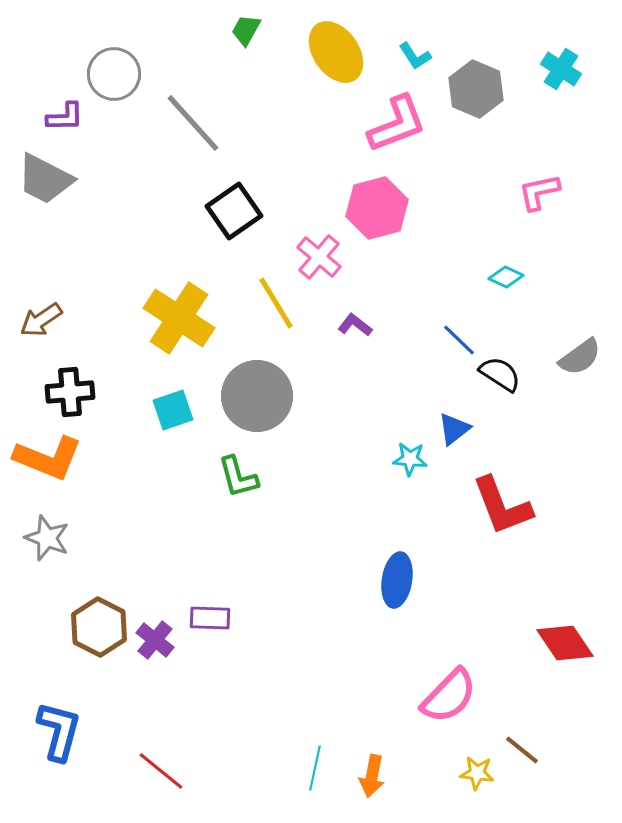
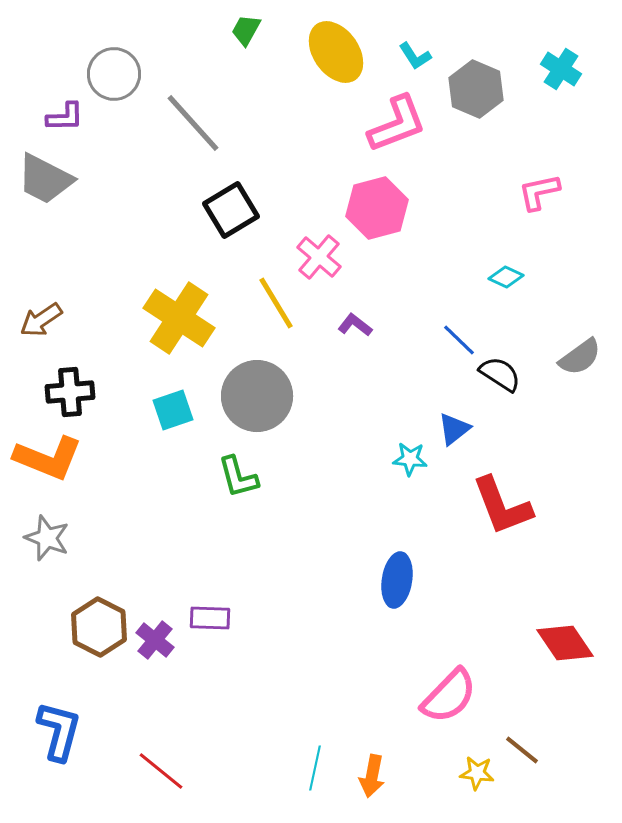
black square at (234, 211): moved 3 px left, 1 px up; rotated 4 degrees clockwise
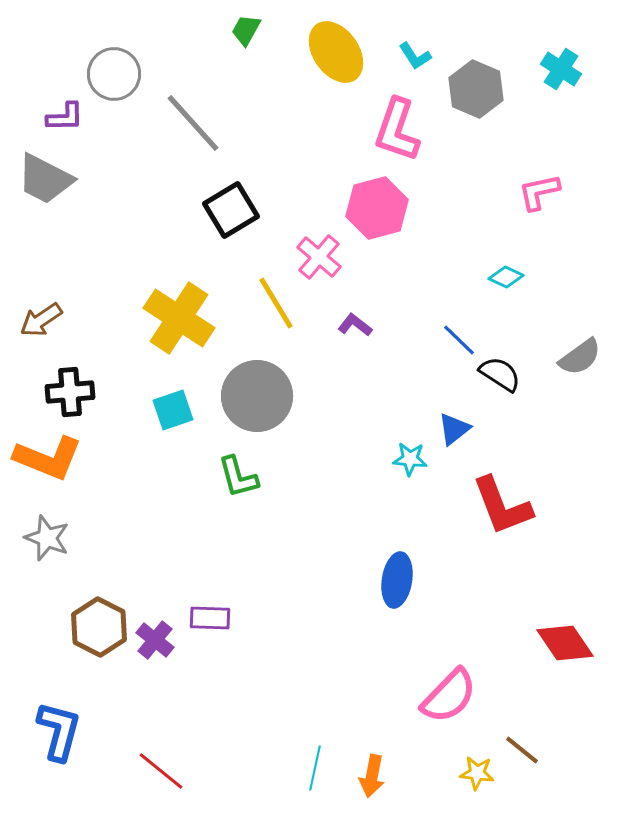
pink L-shape at (397, 124): moved 6 px down; rotated 130 degrees clockwise
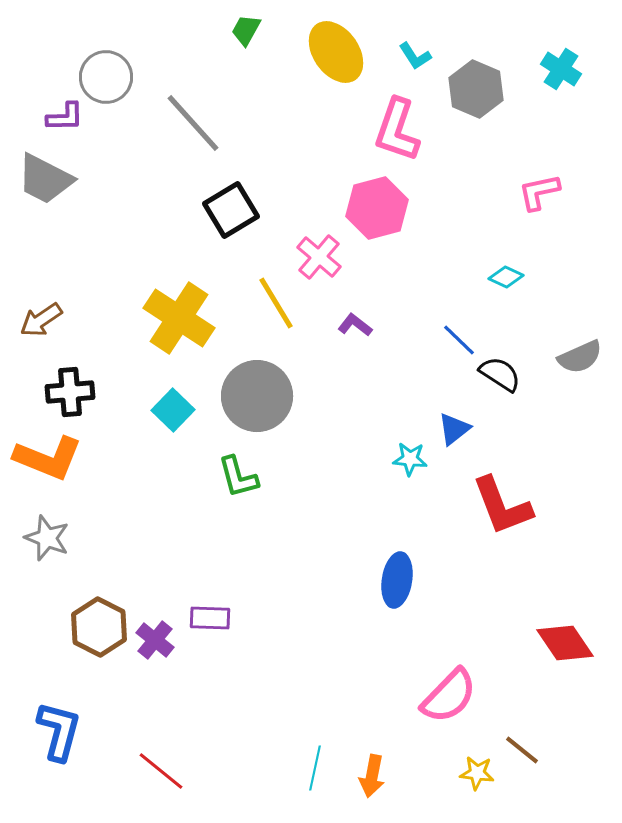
gray circle at (114, 74): moved 8 px left, 3 px down
gray semicircle at (580, 357): rotated 12 degrees clockwise
cyan square at (173, 410): rotated 27 degrees counterclockwise
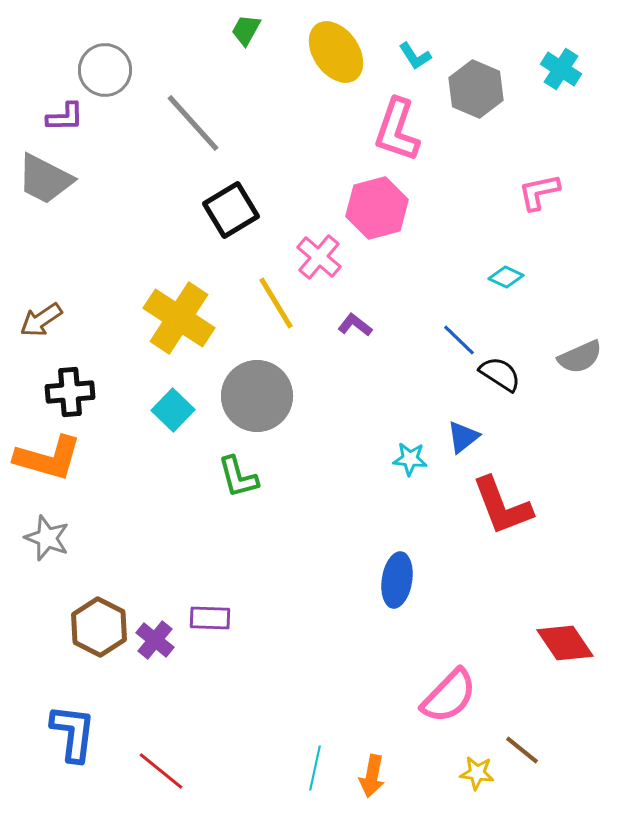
gray circle at (106, 77): moved 1 px left, 7 px up
blue triangle at (454, 429): moved 9 px right, 8 px down
orange L-shape at (48, 458): rotated 6 degrees counterclockwise
blue L-shape at (59, 731): moved 14 px right, 2 px down; rotated 8 degrees counterclockwise
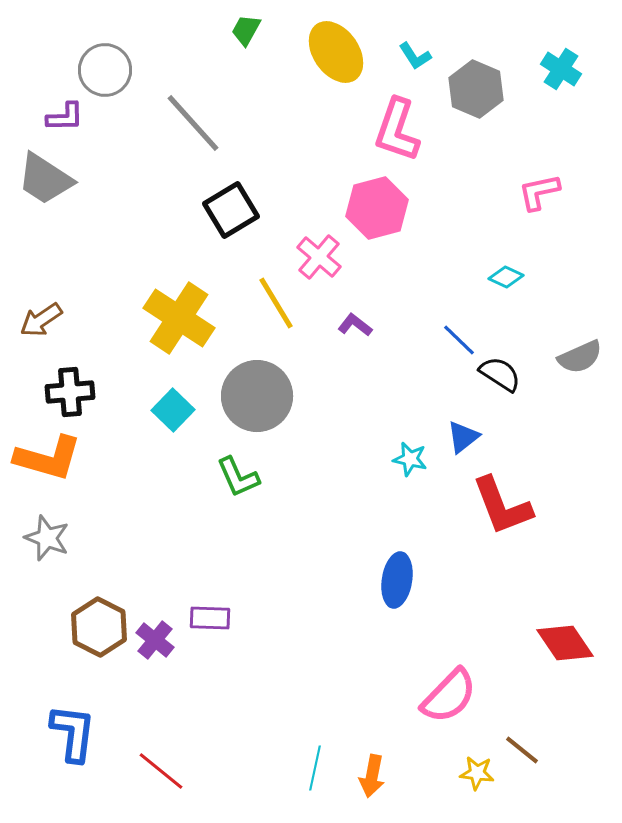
gray trapezoid at (45, 179): rotated 6 degrees clockwise
cyan star at (410, 459): rotated 8 degrees clockwise
green L-shape at (238, 477): rotated 9 degrees counterclockwise
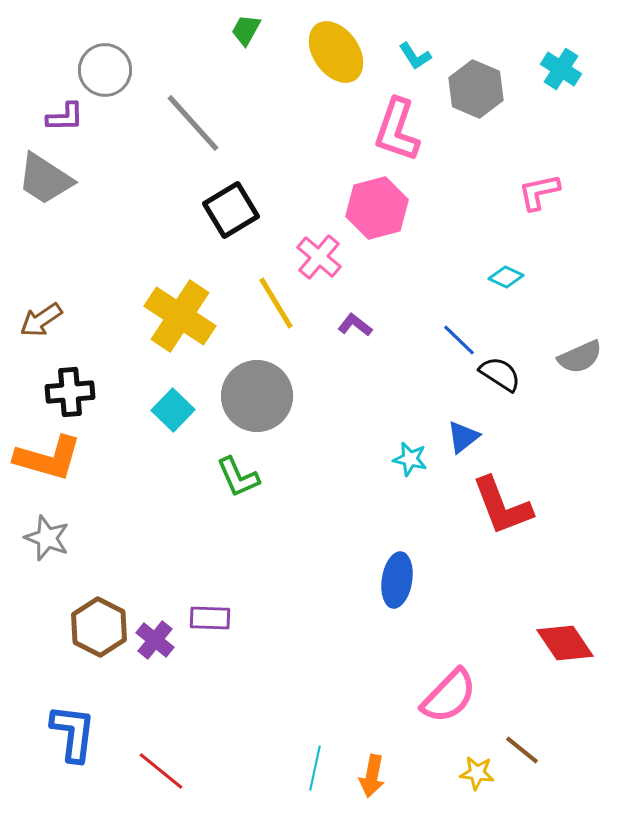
yellow cross at (179, 318): moved 1 px right, 2 px up
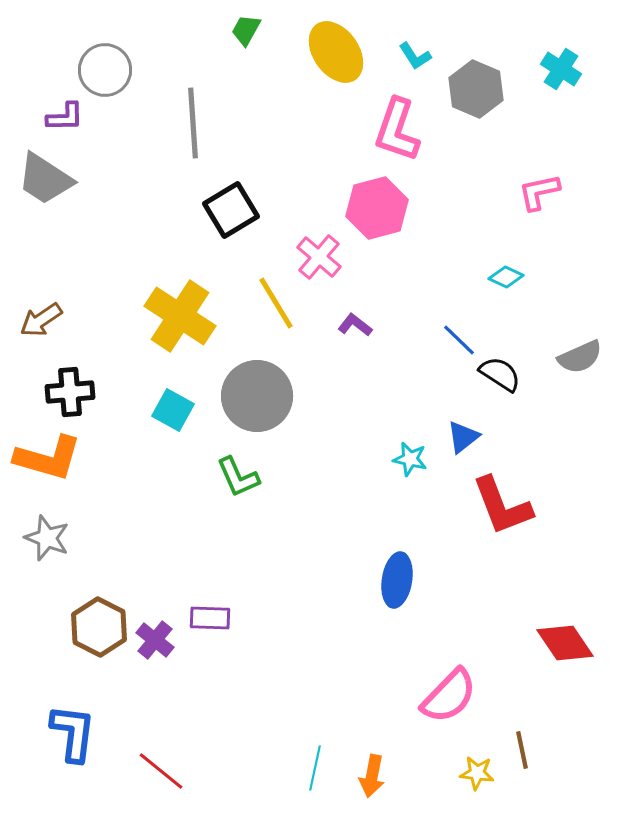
gray line at (193, 123): rotated 38 degrees clockwise
cyan square at (173, 410): rotated 15 degrees counterclockwise
brown line at (522, 750): rotated 39 degrees clockwise
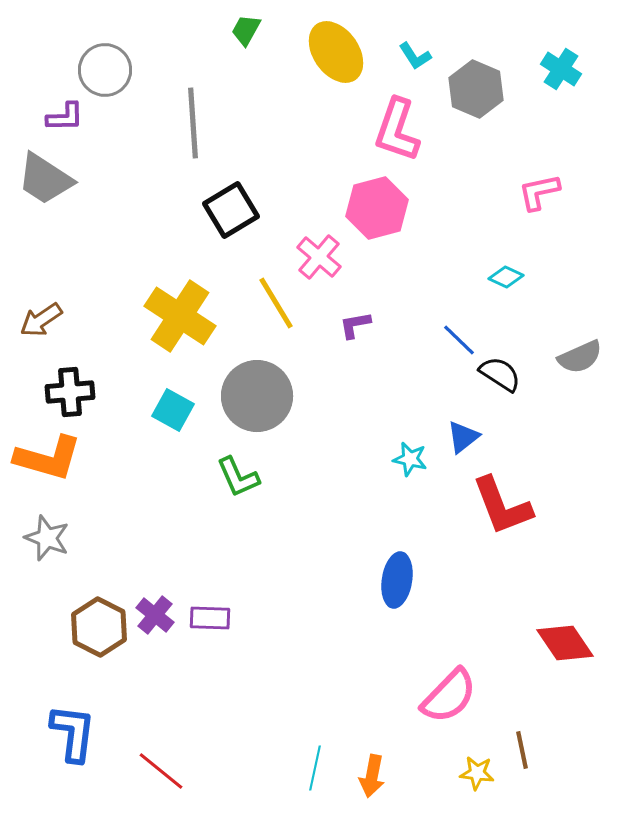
purple L-shape at (355, 325): rotated 48 degrees counterclockwise
purple cross at (155, 640): moved 25 px up
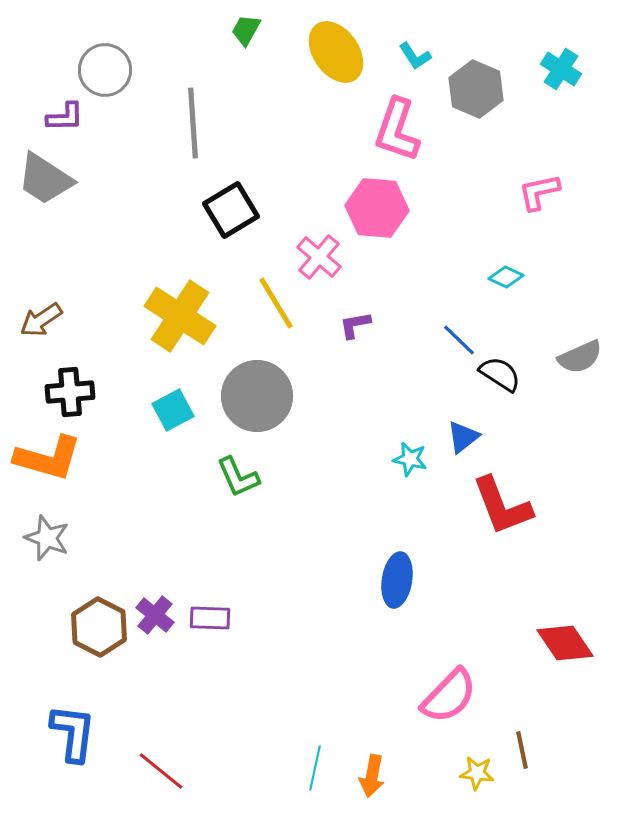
pink hexagon at (377, 208): rotated 20 degrees clockwise
cyan square at (173, 410): rotated 33 degrees clockwise
